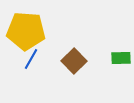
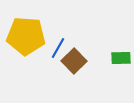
yellow pentagon: moved 5 px down
blue line: moved 27 px right, 11 px up
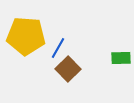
brown square: moved 6 px left, 8 px down
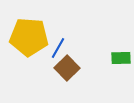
yellow pentagon: moved 3 px right, 1 px down
brown square: moved 1 px left, 1 px up
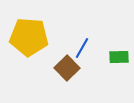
blue line: moved 24 px right
green rectangle: moved 2 px left, 1 px up
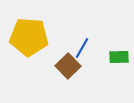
brown square: moved 1 px right, 2 px up
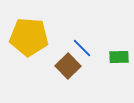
blue line: rotated 75 degrees counterclockwise
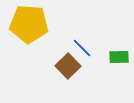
yellow pentagon: moved 13 px up
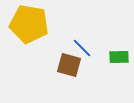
yellow pentagon: rotated 6 degrees clockwise
brown square: moved 1 px right, 1 px up; rotated 30 degrees counterclockwise
